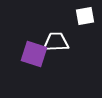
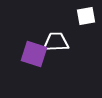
white square: moved 1 px right
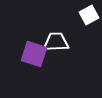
white square: moved 3 px right, 1 px up; rotated 18 degrees counterclockwise
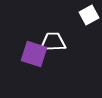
white trapezoid: moved 3 px left
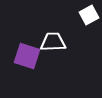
purple square: moved 7 px left, 2 px down
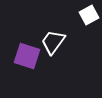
white trapezoid: rotated 52 degrees counterclockwise
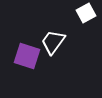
white square: moved 3 px left, 2 px up
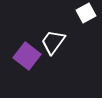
purple square: rotated 20 degrees clockwise
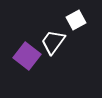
white square: moved 10 px left, 7 px down
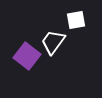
white square: rotated 18 degrees clockwise
